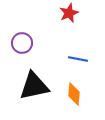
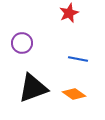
black triangle: moved 1 px left, 2 px down; rotated 8 degrees counterclockwise
orange diamond: rotated 60 degrees counterclockwise
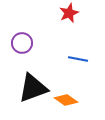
orange diamond: moved 8 px left, 6 px down
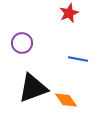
orange diamond: rotated 20 degrees clockwise
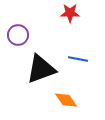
red star: moved 1 px right; rotated 24 degrees clockwise
purple circle: moved 4 px left, 8 px up
black triangle: moved 8 px right, 19 px up
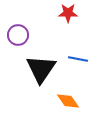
red star: moved 2 px left
black triangle: rotated 36 degrees counterclockwise
orange diamond: moved 2 px right, 1 px down
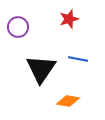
red star: moved 1 px right, 6 px down; rotated 18 degrees counterclockwise
purple circle: moved 8 px up
orange diamond: rotated 45 degrees counterclockwise
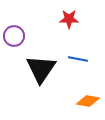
red star: rotated 18 degrees clockwise
purple circle: moved 4 px left, 9 px down
orange diamond: moved 20 px right
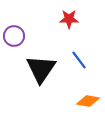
blue line: moved 1 px right, 1 px down; rotated 42 degrees clockwise
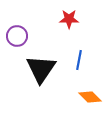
purple circle: moved 3 px right
blue line: rotated 48 degrees clockwise
orange diamond: moved 2 px right, 4 px up; rotated 35 degrees clockwise
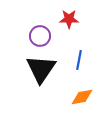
purple circle: moved 23 px right
orange diamond: moved 8 px left; rotated 55 degrees counterclockwise
